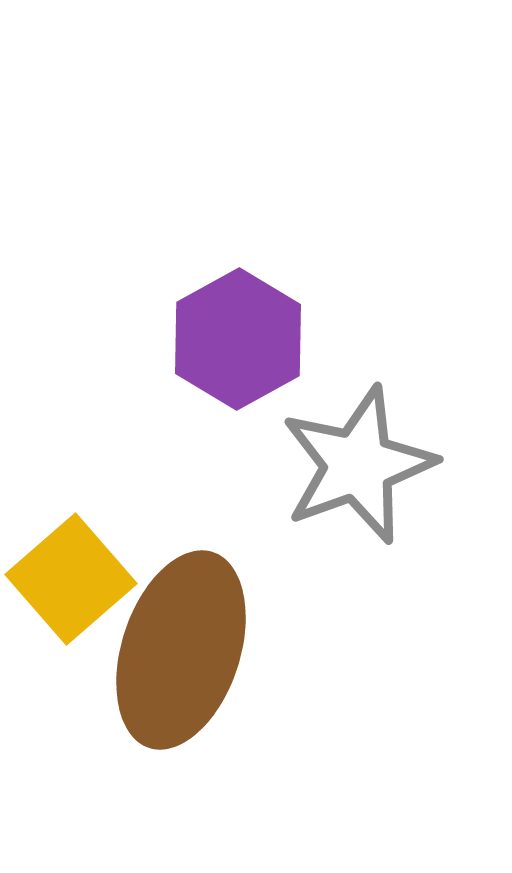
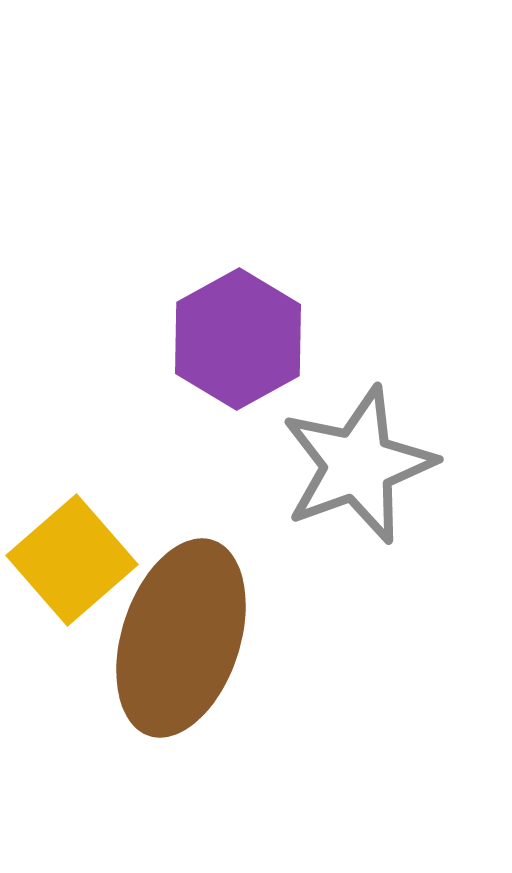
yellow square: moved 1 px right, 19 px up
brown ellipse: moved 12 px up
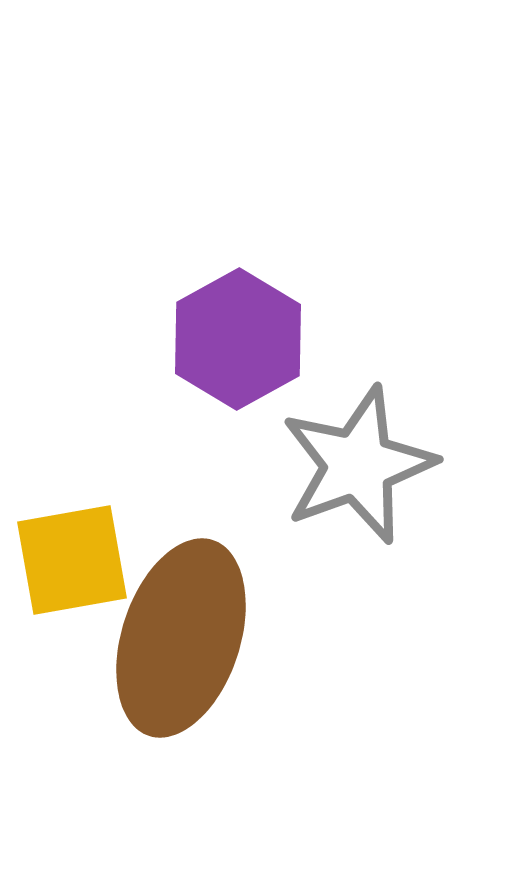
yellow square: rotated 31 degrees clockwise
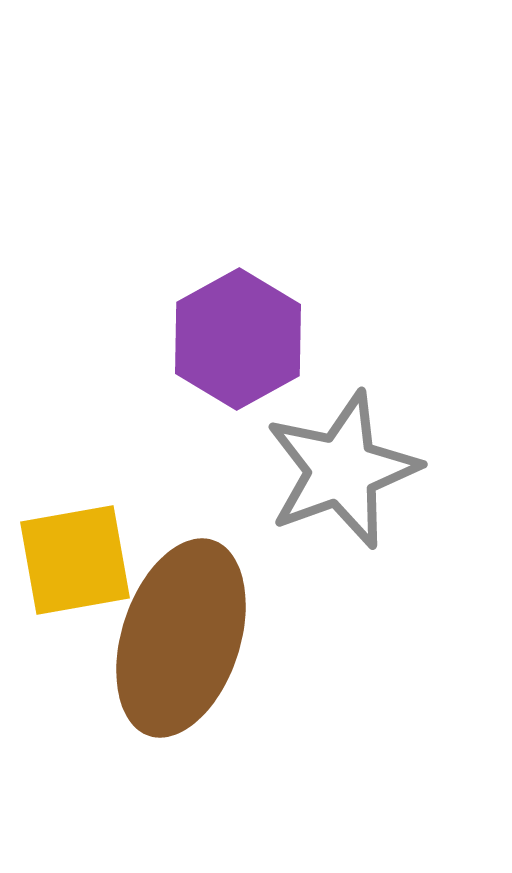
gray star: moved 16 px left, 5 px down
yellow square: moved 3 px right
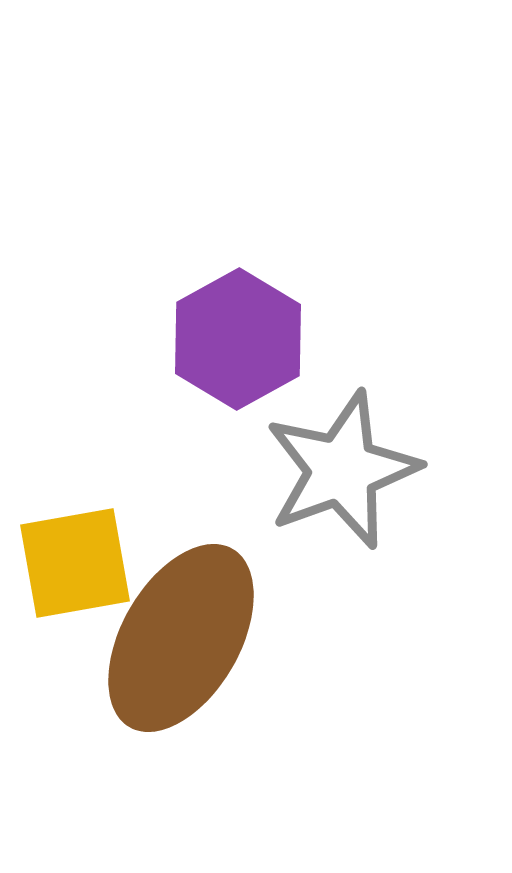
yellow square: moved 3 px down
brown ellipse: rotated 12 degrees clockwise
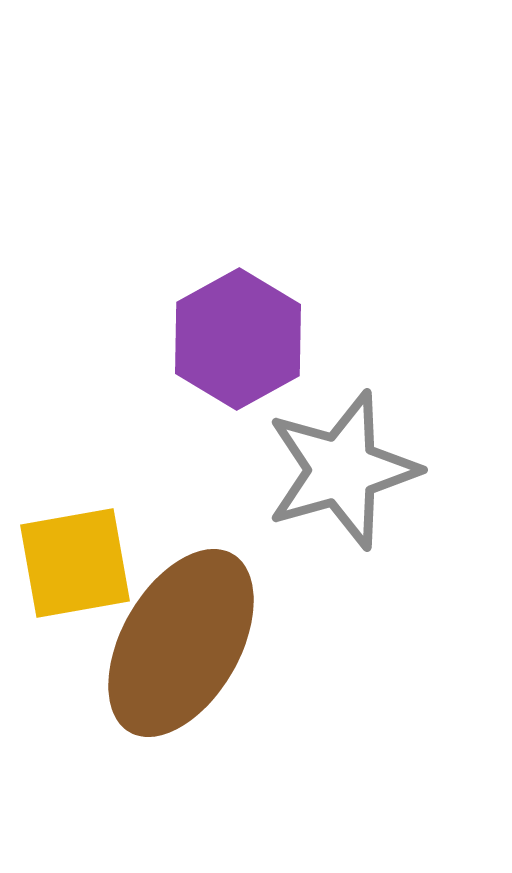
gray star: rotated 4 degrees clockwise
brown ellipse: moved 5 px down
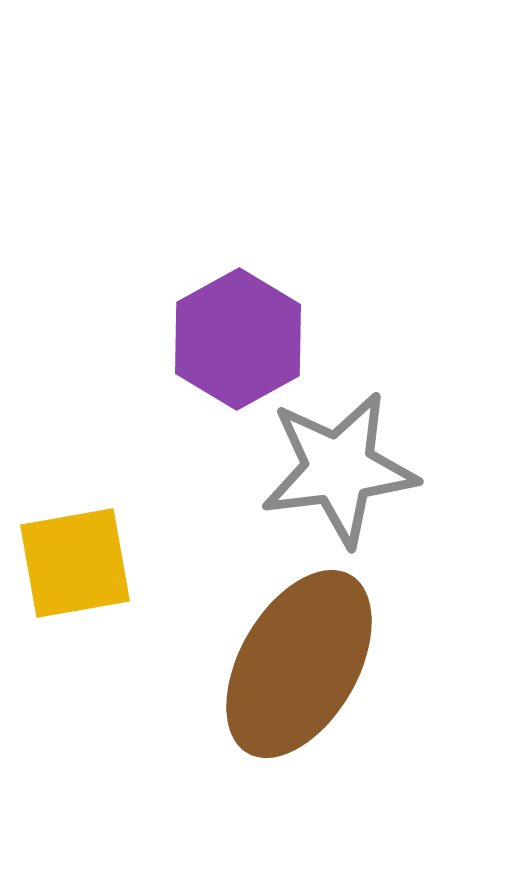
gray star: moved 3 px left, 1 px up; rotated 9 degrees clockwise
brown ellipse: moved 118 px right, 21 px down
